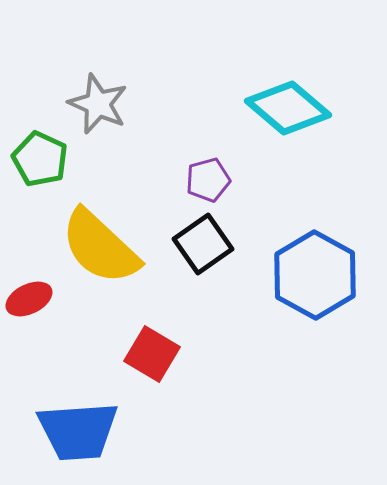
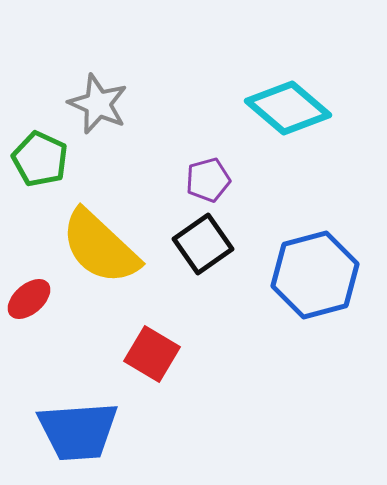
blue hexagon: rotated 16 degrees clockwise
red ellipse: rotated 15 degrees counterclockwise
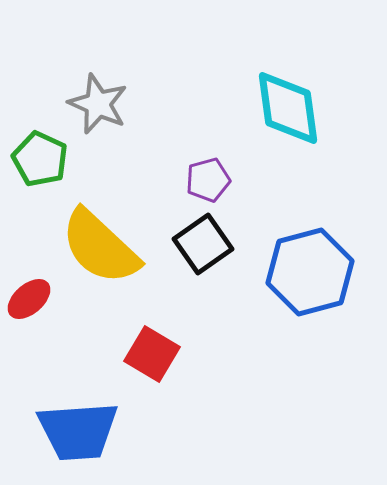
cyan diamond: rotated 42 degrees clockwise
blue hexagon: moved 5 px left, 3 px up
